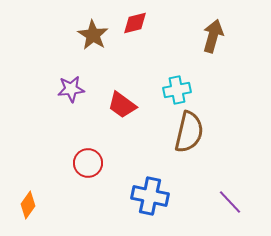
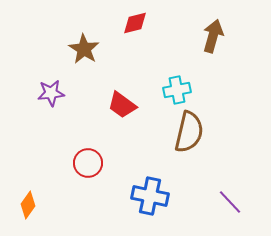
brown star: moved 9 px left, 14 px down
purple star: moved 20 px left, 4 px down
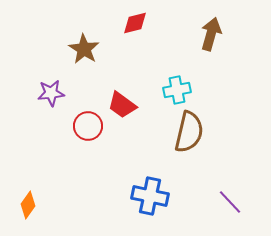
brown arrow: moved 2 px left, 2 px up
red circle: moved 37 px up
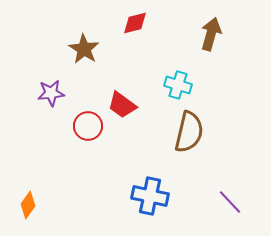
cyan cross: moved 1 px right, 5 px up; rotated 28 degrees clockwise
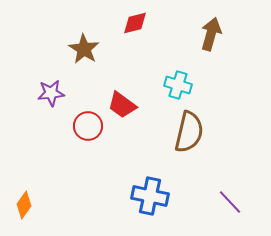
orange diamond: moved 4 px left
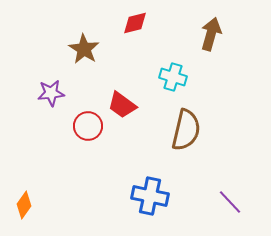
cyan cross: moved 5 px left, 8 px up
brown semicircle: moved 3 px left, 2 px up
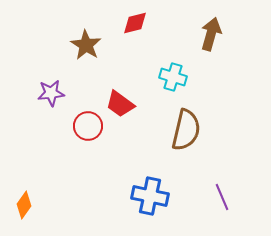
brown star: moved 2 px right, 4 px up
red trapezoid: moved 2 px left, 1 px up
purple line: moved 8 px left, 5 px up; rotated 20 degrees clockwise
